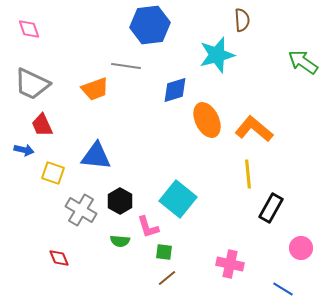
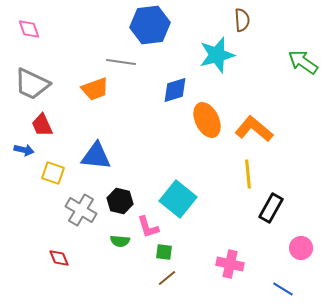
gray line: moved 5 px left, 4 px up
black hexagon: rotated 15 degrees counterclockwise
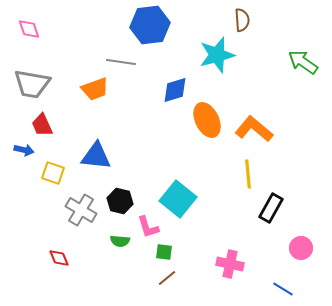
gray trapezoid: rotated 15 degrees counterclockwise
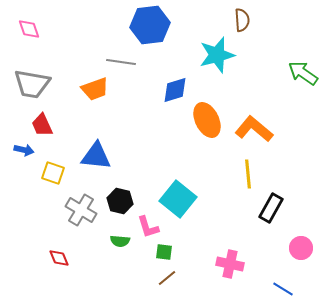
green arrow: moved 11 px down
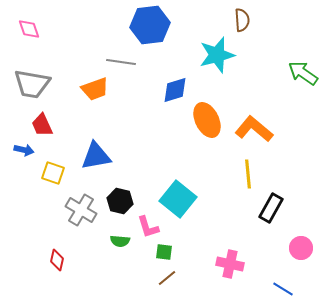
blue triangle: rotated 16 degrees counterclockwise
red diamond: moved 2 px left, 2 px down; rotated 35 degrees clockwise
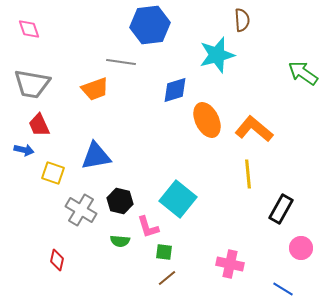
red trapezoid: moved 3 px left
black rectangle: moved 10 px right, 1 px down
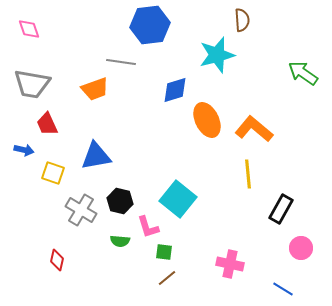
red trapezoid: moved 8 px right, 1 px up
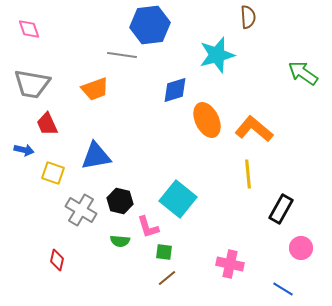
brown semicircle: moved 6 px right, 3 px up
gray line: moved 1 px right, 7 px up
